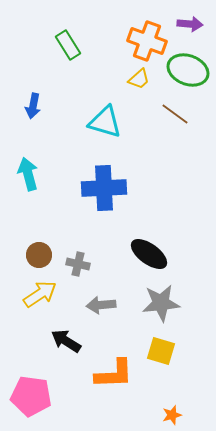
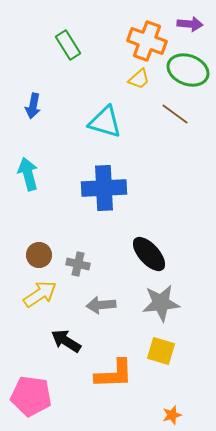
black ellipse: rotated 12 degrees clockwise
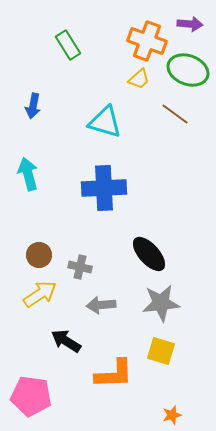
gray cross: moved 2 px right, 3 px down
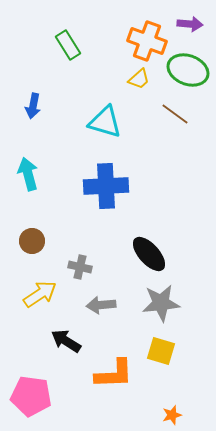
blue cross: moved 2 px right, 2 px up
brown circle: moved 7 px left, 14 px up
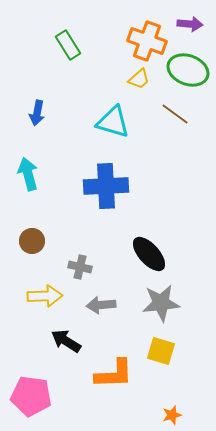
blue arrow: moved 4 px right, 7 px down
cyan triangle: moved 8 px right
yellow arrow: moved 5 px right, 2 px down; rotated 32 degrees clockwise
